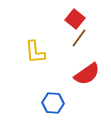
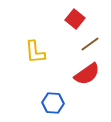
brown line: moved 11 px right, 6 px down; rotated 18 degrees clockwise
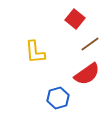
blue hexagon: moved 5 px right, 5 px up; rotated 20 degrees counterclockwise
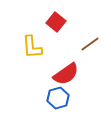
red square: moved 19 px left, 3 px down
yellow L-shape: moved 3 px left, 5 px up
red semicircle: moved 21 px left
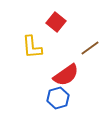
brown line: moved 4 px down
red semicircle: moved 1 px down
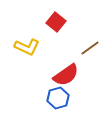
yellow L-shape: moved 5 px left; rotated 60 degrees counterclockwise
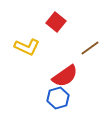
red semicircle: moved 1 px left, 1 px down
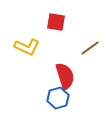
red square: rotated 30 degrees counterclockwise
red semicircle: rotated 72 degrees counterclockwise
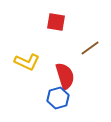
yellow L-shape: moved 15 px down
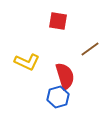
red square: moved 2 px right, 1 px up
brown line: moved 1 px down
blue hexagon: moved 1 px up
